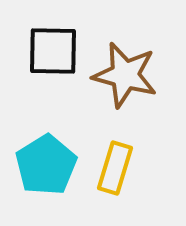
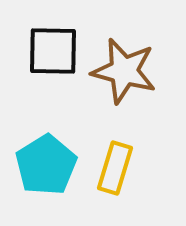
brown star: moved 1 px left, 4 px up
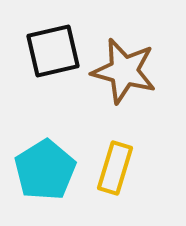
black square: rotated 14 degrees counterclockwise
cyan pentagon: moved 1 px left, 5 px down
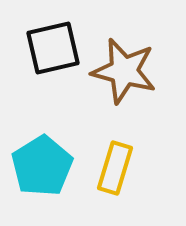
black square: moved 3 px up
cyan pentagon: moved 3 px left, 4 px up
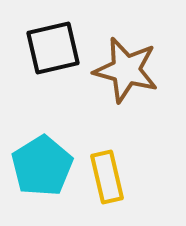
brown star: moved 2 px right, 1 px up
yellow rectangle: moved 8 px left, 9 px down; rotated 30 degrees counterclockwise
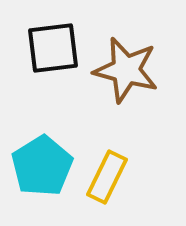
black square: rotated 6 degrees clockwise
yellow rectangle: rotated 39 degrees clockwise
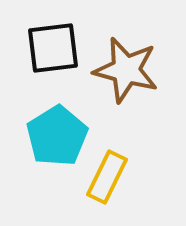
cyan pentagon: moved 15 px right, 30 px up
